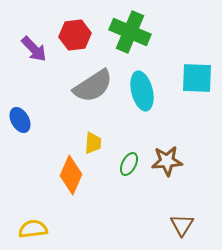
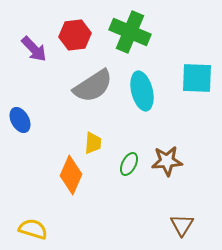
yellow semicircle: rotated 24 degrees clockwise
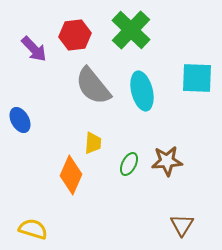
green cross: moved 1 px right, 2 px up; rotated 21 degrees clockwise
gray semicircle: rotated 84 degrees clockwise
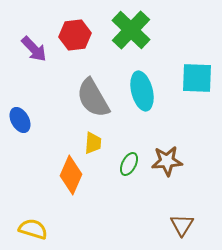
gray semicircle: moved 12 px down; rotated 9 degrees clockwise
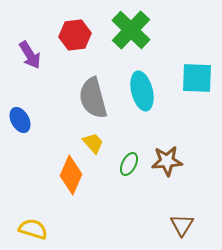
purple arrow: moved 4 px left, 6 px down; rotated 12 degrees clockwise
gray semicircle: rotated 15 degrees clockwise
yellow trapezoid: rotated 45 degrees counterclockwise
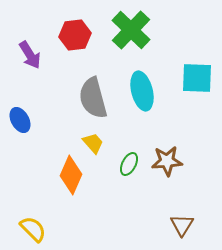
yellow semicircle: rotated 28 degrees clockwise
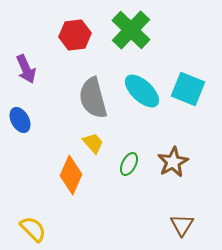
purple arrow: moved 4 px left, 14 px down; rotated 8 degrees clockwise
cyan square: moved 9 px left, 11 px down; rotated 20 degrees clockwise
cyan ellipse: rotated 33 degrees counterclockwise
brown star: moved 6 px right, 1 px down; rotated 24 degrees counterclockwise
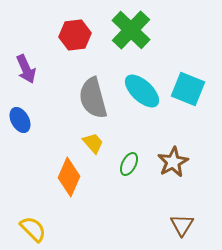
orange diamond: moved 2 px left, 2 px down
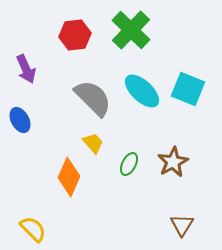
gray semicircle: rotated 150 degrees clockwise
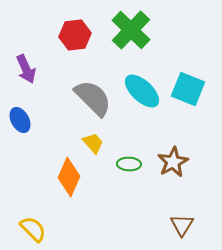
green ellipse: rotated 65 degrees clockwise
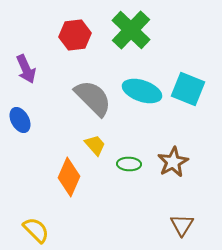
cyan ellipse: rotated 24 degrees counterclockwise
yellow trapezoid: moved 2 px right, 2 px down
yellow semicircle: moved 3 px right, 1 px down
